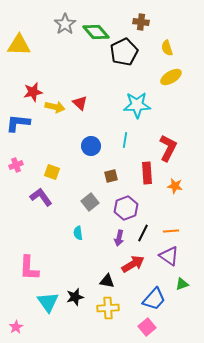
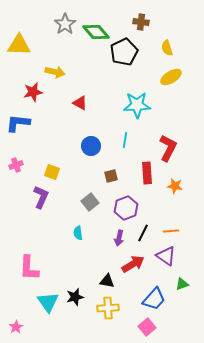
red triangle: rotated 14 degrees counterclockwise
yellow arrow: moved 35 px up
purple L-shape: rotated 60 degrees clockwise
purple triangle: moved 3 px left
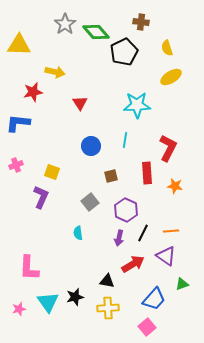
red triangle: rotated 28 degrees clockwise
purple hexagon: moved 2 px down; rotated 15 degrees counterclockwise
pink star: moved 3 px right, 18 px up; rotated 16 degrees clockwise
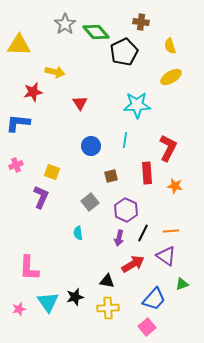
yellow semicircle: moved 3 px right, 2 px up
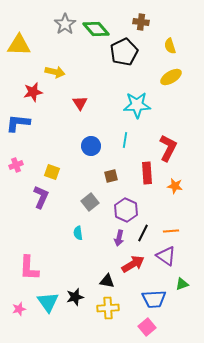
green diamond: moved 3 px up
blue trapezoid: rotated 45 degrees clockwise
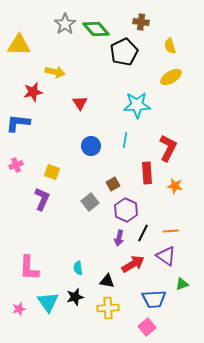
brown square: moved 2 px right, 8 px down; rotated 16 degrees counterclockwise
purple L-shape: moved 1 px right, 2 px down
cyan semicircle: moved 35 px down
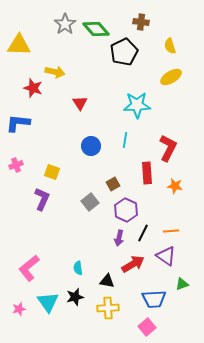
red star: moved 4 px up; rotated 30 degrees clockwise
pink L-shape: rotated 48 degrees clockwise
